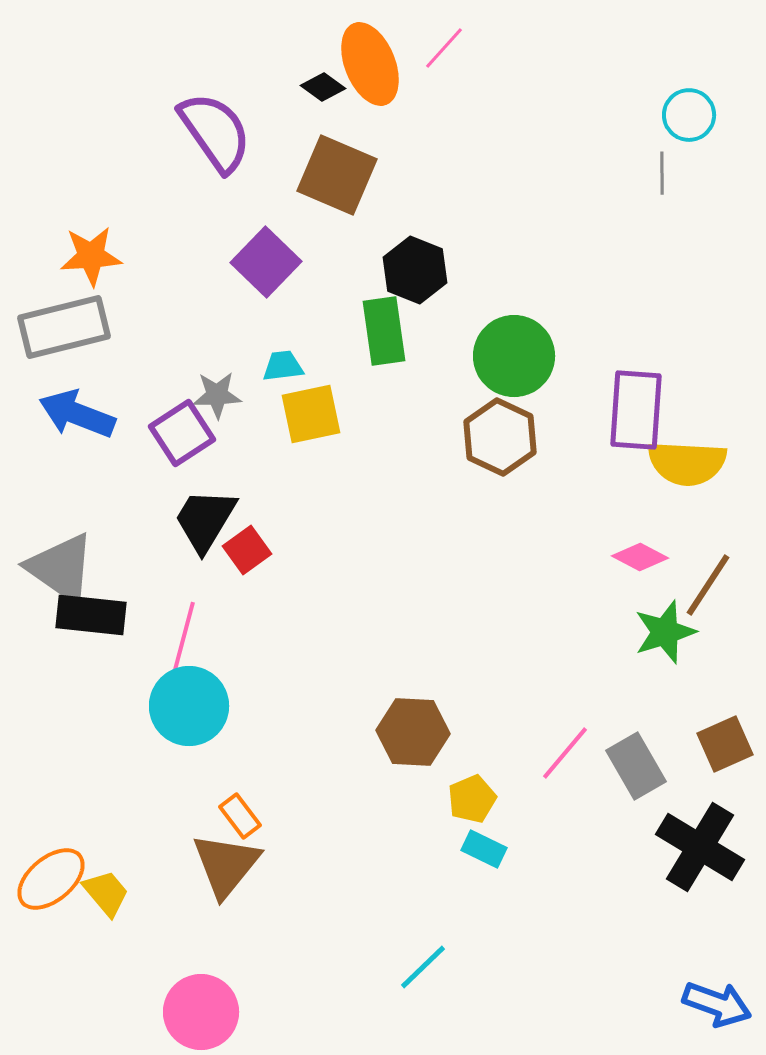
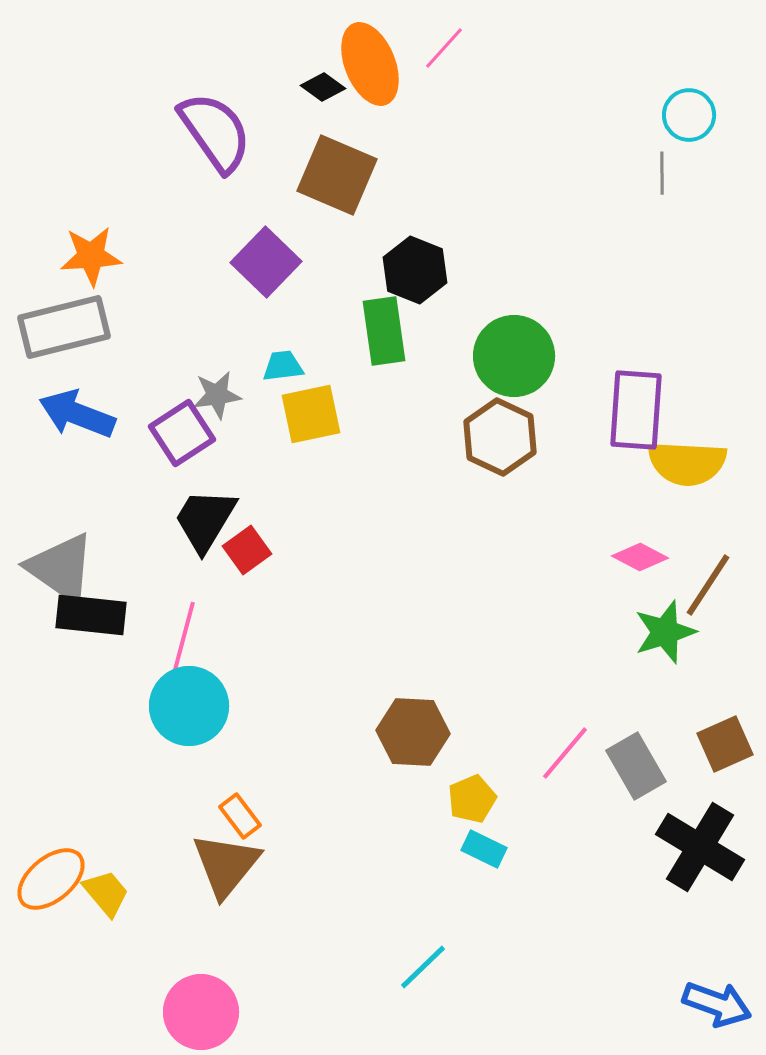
gray star at (217, 395): rotated 6 degrees counterclockwise
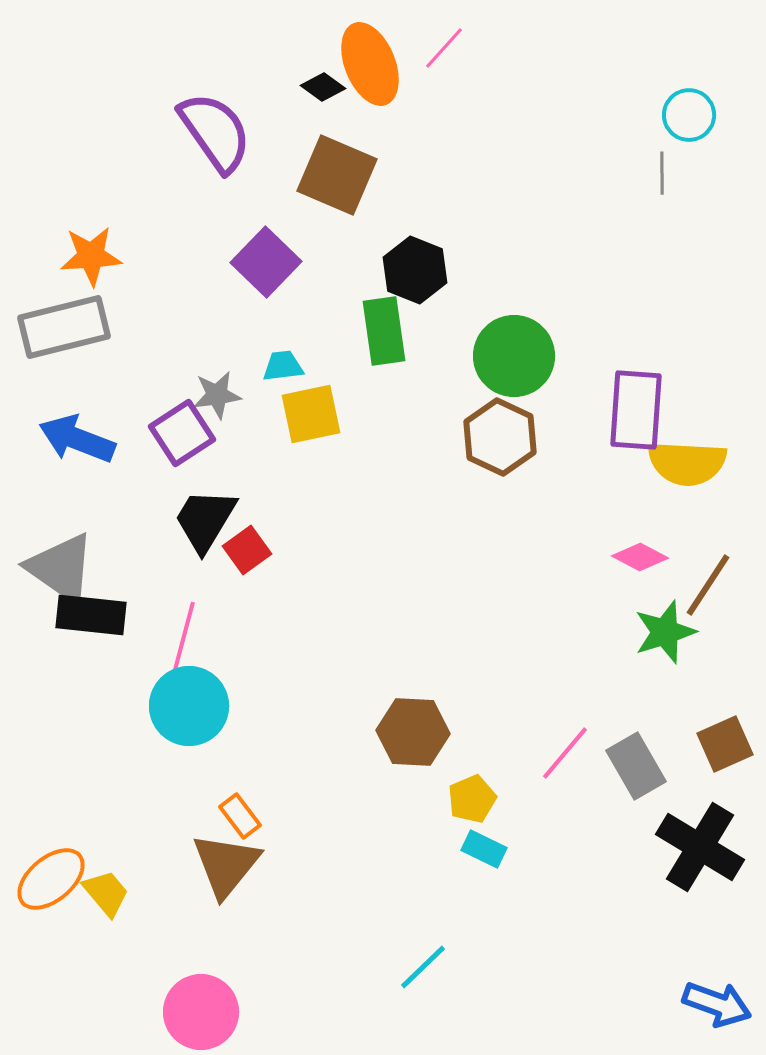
blue arrow at (77, 414): moved 25 px down
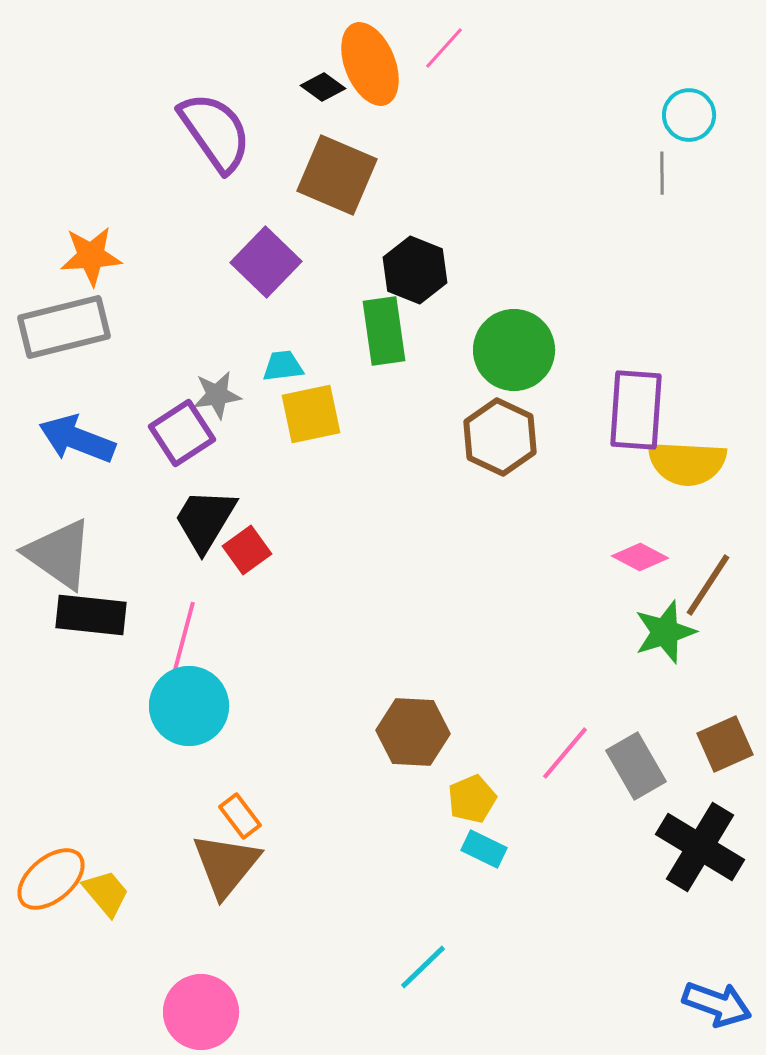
green circle at (514, 356): moved 6 px up
gray triangle at (61, 568): moved 2 px left, 14 px up
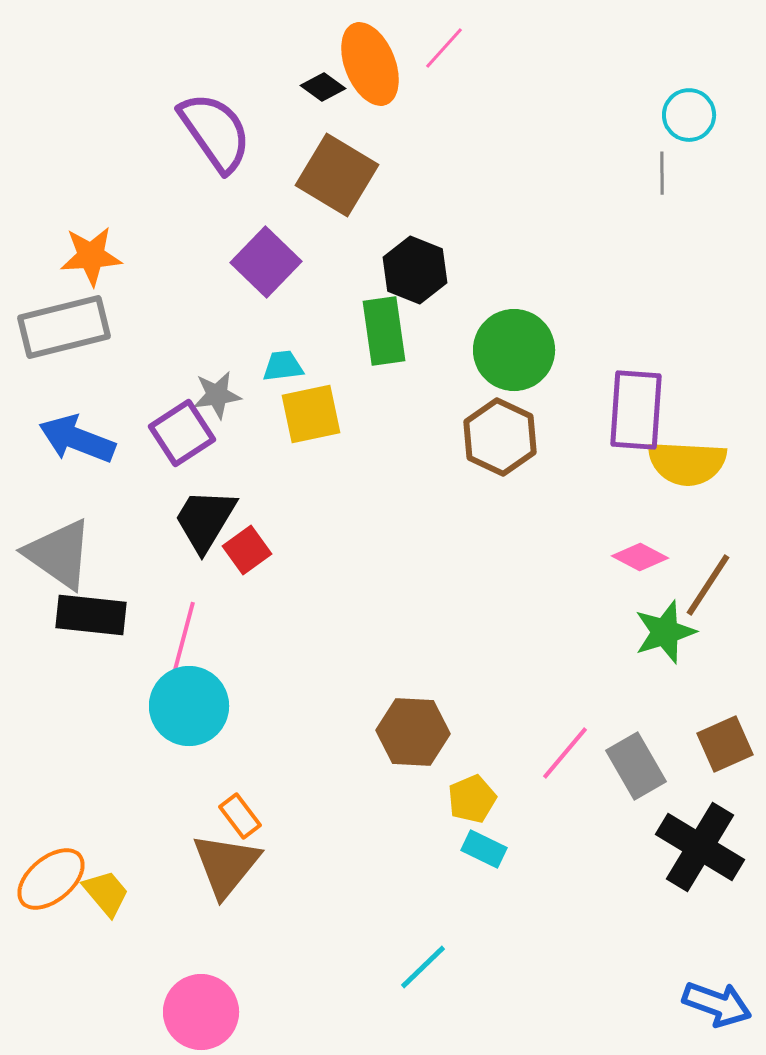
brown square at (337, 175): rotated 8 degrees clockwise
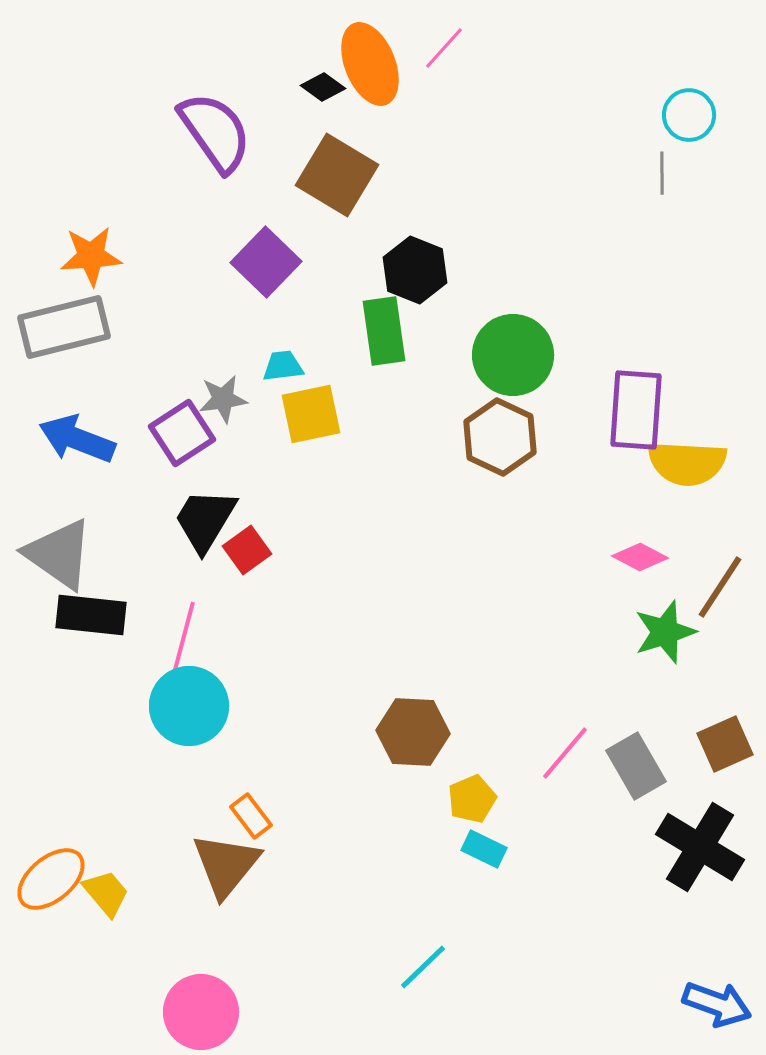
green circle at (514, 350): moved 1 px left, 5 px down
gray star at (217, 395): moved 6 px right, 4 px down
brown line at (708, 585): moved 12 px right, 2 px down
orange rectangle at (240, 816): moved 11 px right
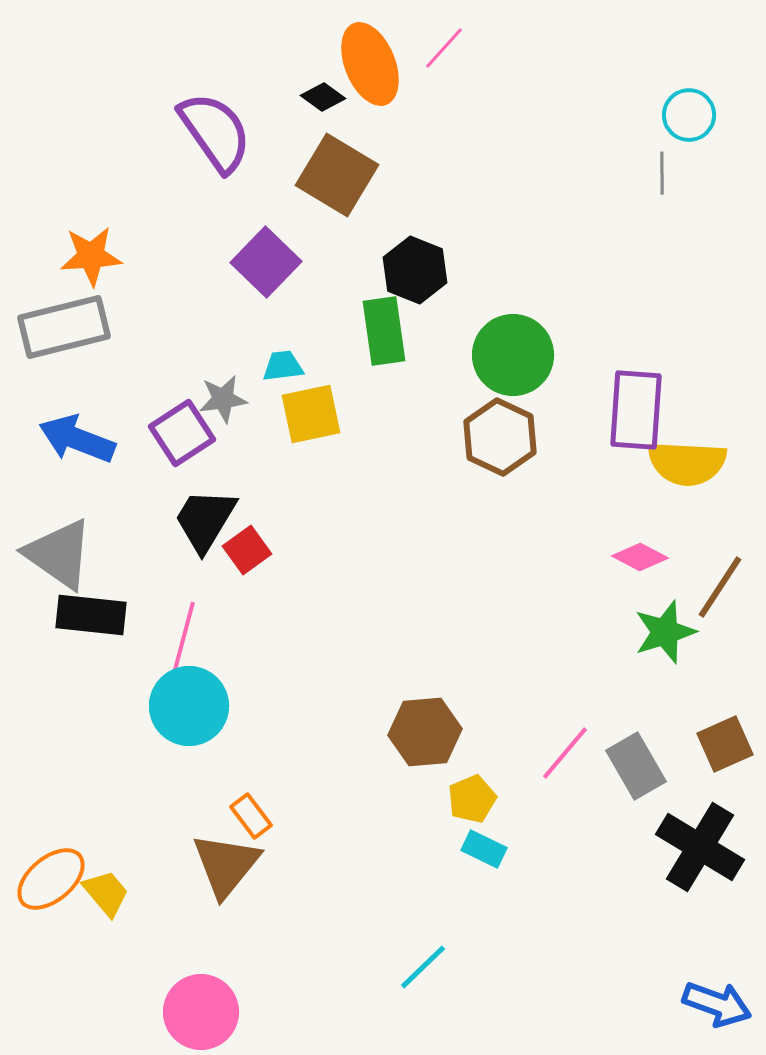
black diamond at (323, 87): moved 10 px down
brown hexagon at (413, 732): moved 12 px right; rotated 8 degrees counterclockwise
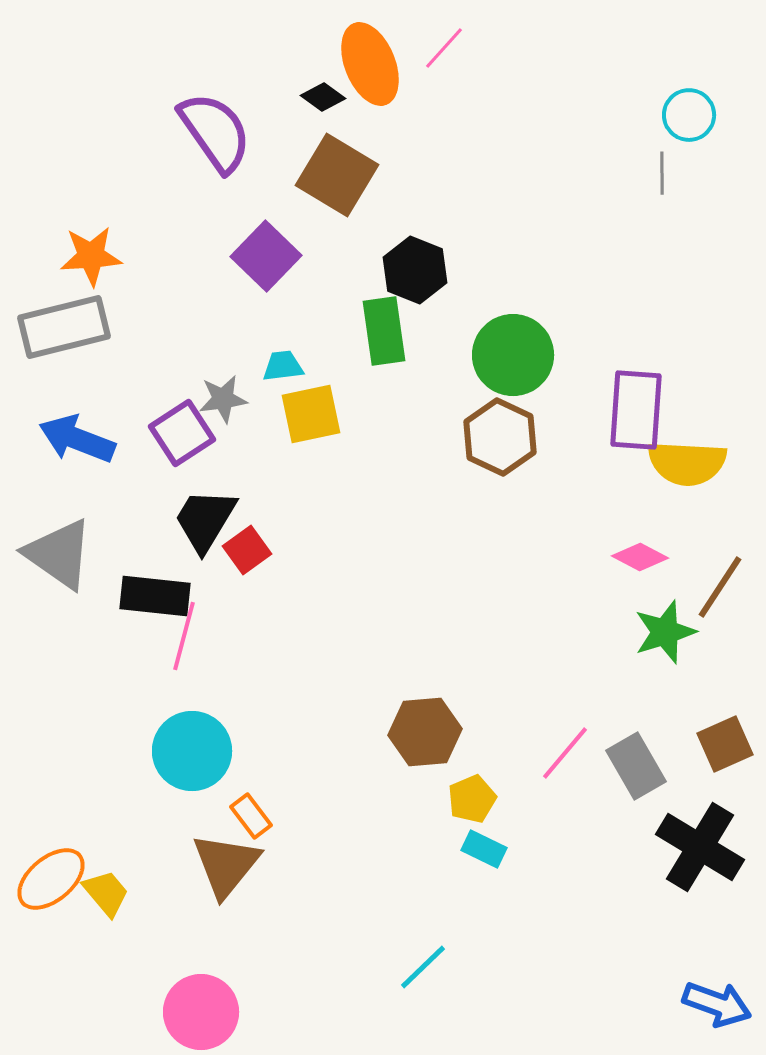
purple square at (266, 262): moved 6 px up
black rectangle at (91, 615): moved 64 px right, 19 px up
cyan circle at (189, 706): moved 3 px right, 45 px down
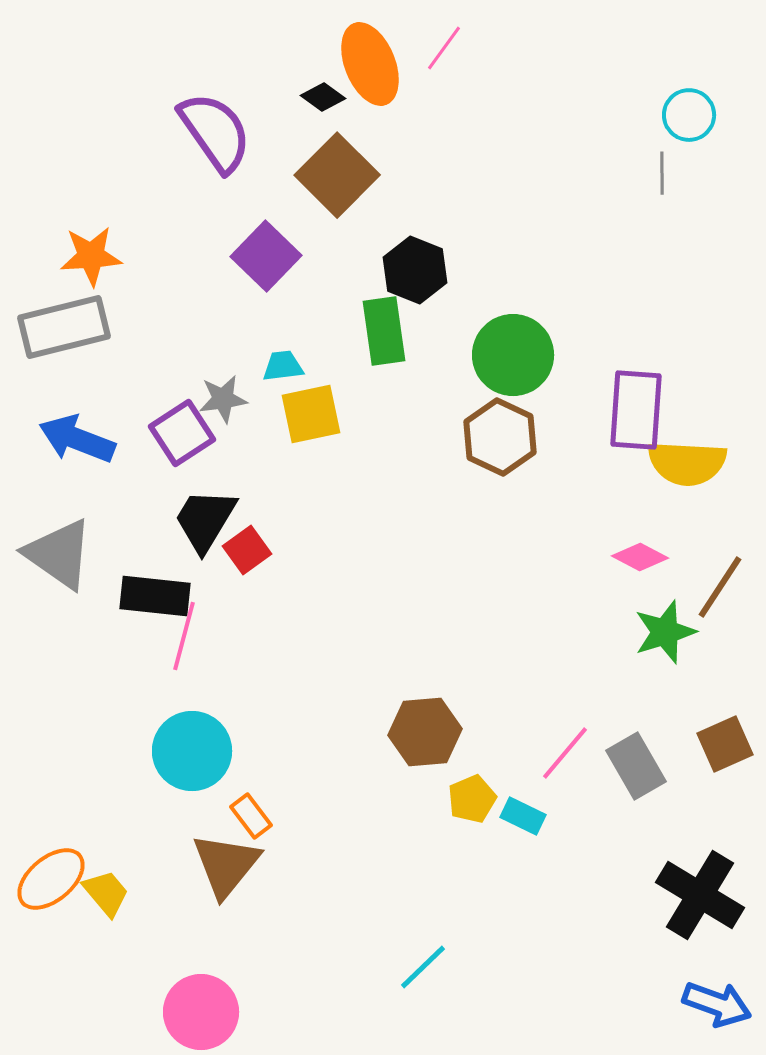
pink line at (444, 48): rotated 6 degrees counterclockwise
brown square at (337, 175): rotated 14 degrees clockwise
black cross at (700, 847): moved 48 px down
cyan rectangle at (484, 849): moved 39 px right, 33 px up
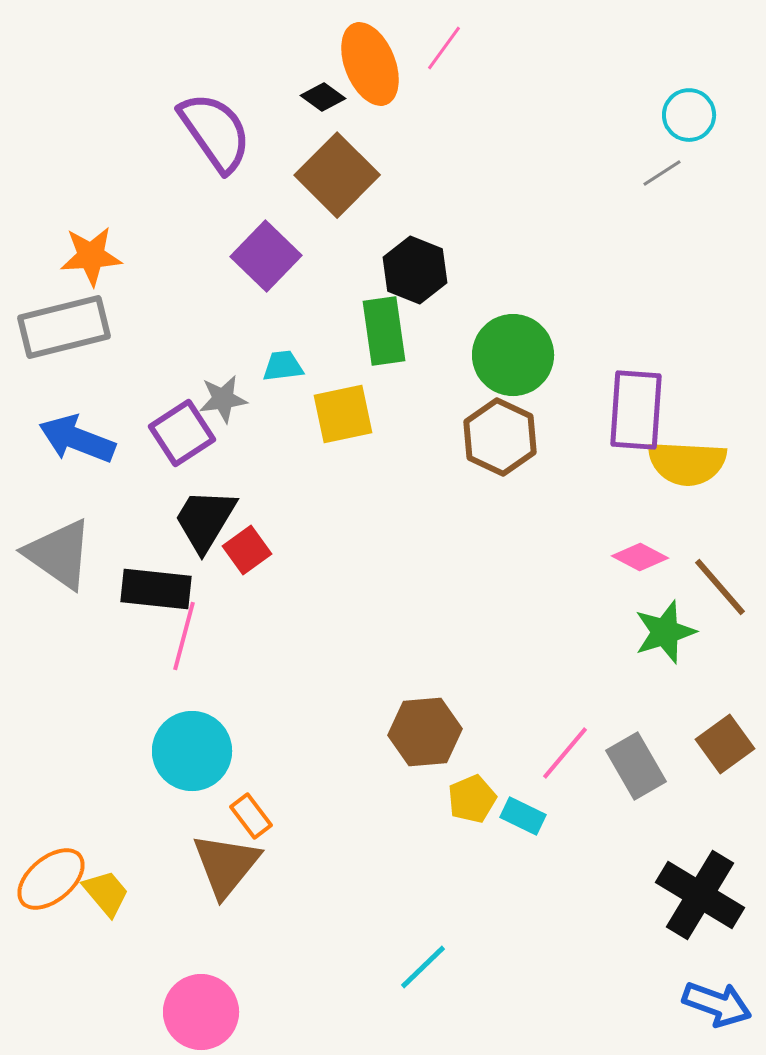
gray line at (662, 173): rotated 57 degrees clockwise
yellow square at (311, 414): moved 32 px right
brown line at (720, 587): rotated 74 degrees counterclockwise
black rectangle at (155, 596): moved 1 px right, 7 px up
brown square at (725, 744): rotated 12 degrees counterclockwise
